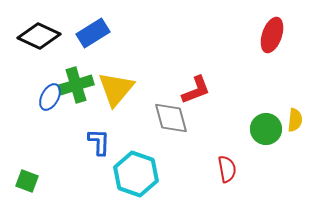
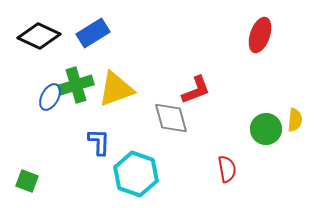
red ellipse: moved 12 px left
yellow triangle: rotated 30 degrees clockwise
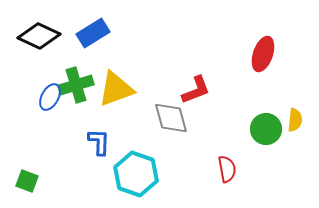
red ellipse: moved 3 px right, 19 px down
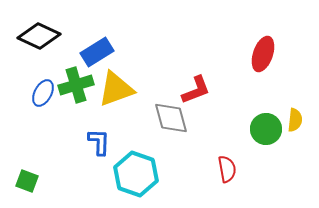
blue rectangle: moved 4 px right, 19 px down
blue ellipse: moved 7 px left, 4 px up
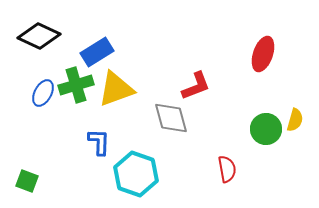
red L-shape: moved 4 px up
yellow semicircle: rotated 10 degrees clockwise
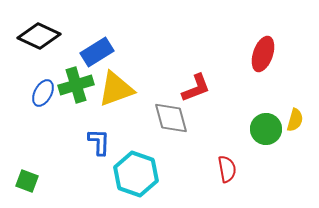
red L-shape: moved 2 px down
